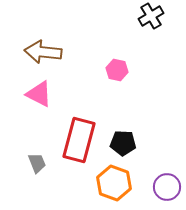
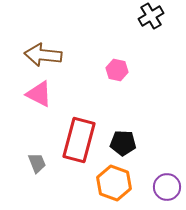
brown arrow: moved 3 px down
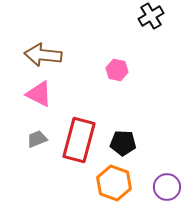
gray trapezoid: moved 24 px up; rotated 90 degrees counterclockwise
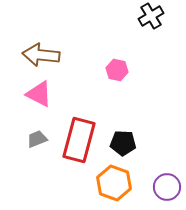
brown arrow: moved 2 px left
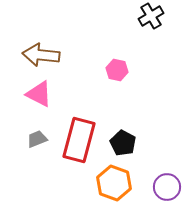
black pentagon: rotated 25 degrees clockwise
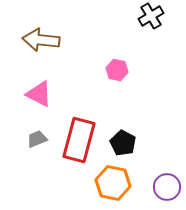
brown arrow: moved 15 px up
orange hexagon: moved 1 px left; rotated 8 degrees counterclockwise
